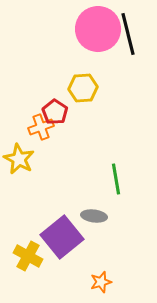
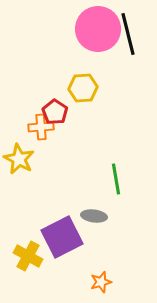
orange cross: rotated 15 degrees clockwise
purple square: rotated 12 degrees clockwise
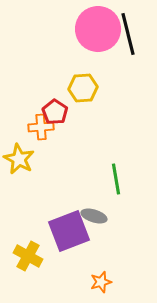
gray ellipse: rotated 10 degrees clockwise
purple square: moved 7 px right, 6 px up; rotated 6 degrees clockwise
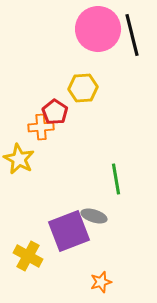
black line: moved 4 px right, 1 px down
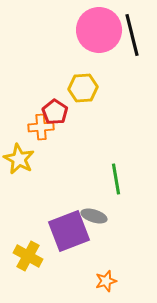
pink circle: moved 1 px right, 1 px down
orange star: moved 5 px right, 1 px up
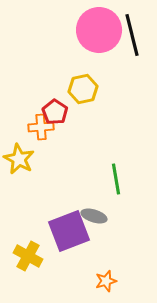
yellow hexagon: moved 1 px down; rotated 8 degrees counterclockwise
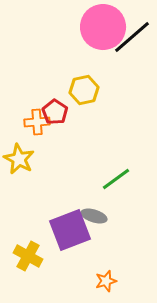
pink circle: moved 4 px right, 3 px up
black line: moved 2 px down; rotated 63 degrees clockwise
yellow hexagon: moved 1 px right, 1 px down
orange cross: moved 4 px left, 5 px up
green line: rotated 64 degrees clockwise
purple square: moved 1 px right, 1 px up
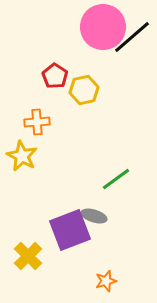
red pentagon: moved 36 px up
yellow star: moved 3 px right, 3 px up
yellow cross: rotated 16 degrees clockwise
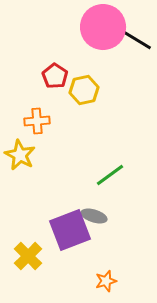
black line: rotated 72 degrees clockwise
orange cross: moved 1 px up
yellow star: moved 2 px left, 1 px up
green line: moved 6 px left, 4 px up
